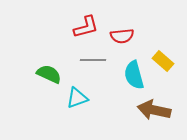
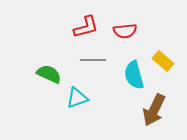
red semicircle: moved 3 px right, 5 px up
brown arrow: rotated 76 degrees counterclockwise
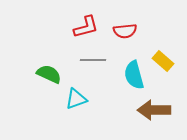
cyan triangle: moved 1 px left, 1 px down
brown arrow: rotated 64 degrees clockwise
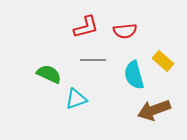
brown arrow: rotated 20 degrees counterclockwise
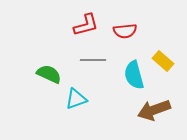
red L-shape: moved 2 px up
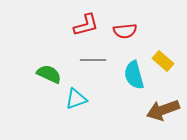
brown arrow: moved 9 px right
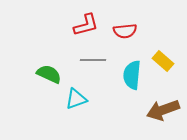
cyan semicircle: moved 2 px left; rotated 20 degrees clockwise
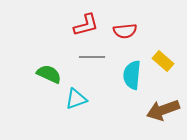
gray line: moved 1 px left, 3 px up
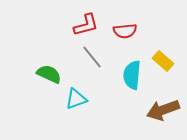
gray line: rotated 50 degrees clockwise
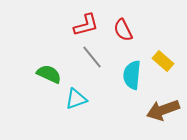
red semicircle: moved 2 px left, 1 px up; rotated 70 degrees clockwise
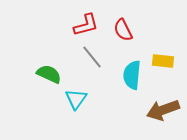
yellow rectangle: rotated 35 degrees counterclockwise
cyan triangle: rotated 35 degrees counterclockwise
